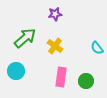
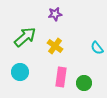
green arrow: moved 1 px up
cyan circle: moved 4 px right, 1 px down
green circle: moved 2 px left, 2 px down
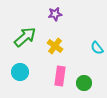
pink rectangle: moved 1 px left, 1 px up
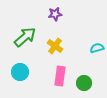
cyan semicircle: rotated 112 degrees clockwise
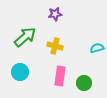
yellow cross: rotated 21 degrees counterclockwise
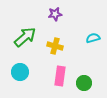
cyan semicircle: moved 4 px left, 10 px up
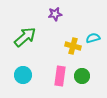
yellow cross: moved 18 px right
cyan circle: moved 3 px right, 3 px down
green circle: moved 2 px left, 7 px up
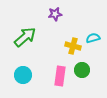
green circle: moved 6 px up
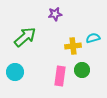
yellow cross: rotated 21 degrees counterclockwise
cyan circle: moved 8 px left, 3 px up
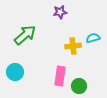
purple star: moved 5 px right, 2 px up
green arrow: moved 2 px up
green circle: moved 3 px left, 16 px down
